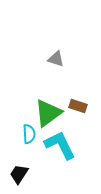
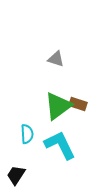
brown rectangle: moved 2 px up
green triangle: moved 10 px right, 7 px up
cyan semicircle: moved 2 px left
black trapezoid: moved 3 px left, 1 px down
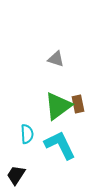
brown rectangle: rotated 60 degrees clockwise
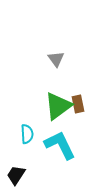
gray triangle: rotated 36 degrees clockwise
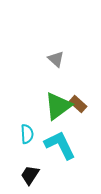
gray triangle: rotated 12 degrees counterclockwise
brown rectangle: rotated 36 degrees counterclockwise
black trapezoid: moved 14 px right
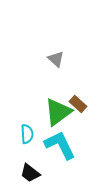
green triangle: moved 6 px down
black trapezoid: moved 2 px up; rotated 85 degrees counterclockwise
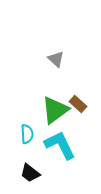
green triangle: moved 3 px left, 2 px up
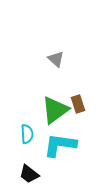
brown rectangle: rotated 30 degrees clockwise
cyan L-shape: rotated 56 degrees counterclockwise
black trapezoid: moved 1 px left, 1 px down
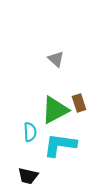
brown rectangle: moved 1 px right, 1 px up
green triangle: rotated 8 degrees clockwise
cyan semicircle: moved 3 px right, 2 px up
black trapezoid: moved 1 px left, 2 px down; rotated 25 degrees counterclockwise
